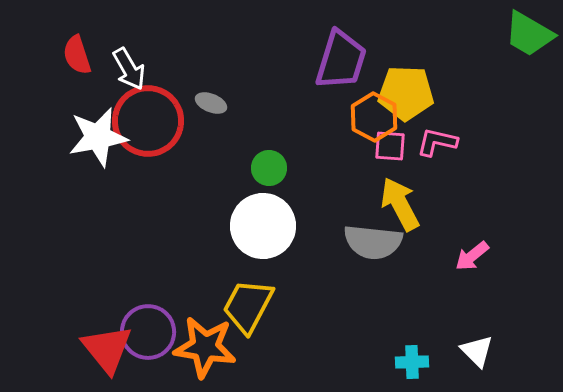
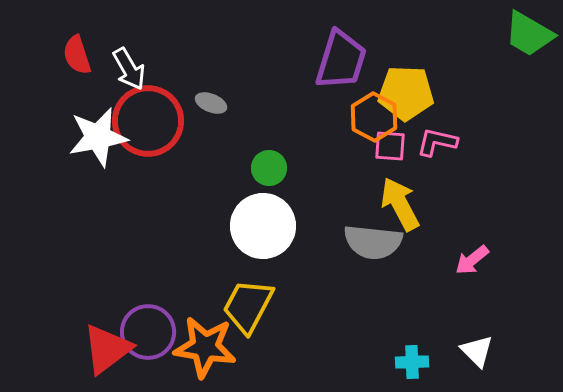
pink arrow: moved 4 px down
red triangle: rotated 32 degrees clockwise
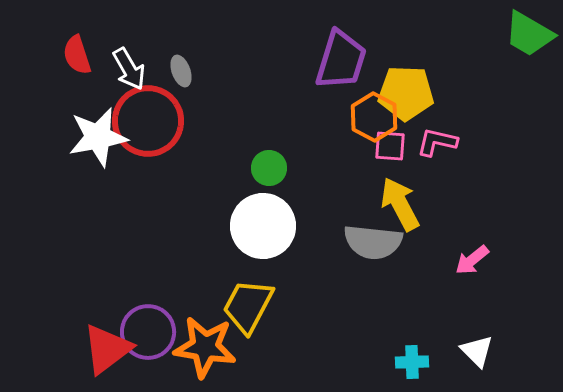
gray ellipse: moved 30 px left, 32 px up; rotated 48 degrees clockwise
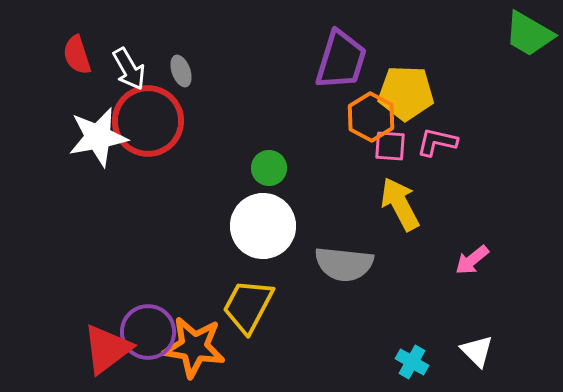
orange hexagon: moved 3 px left
gray semicircle: moved 29 px left, 22 px down
orange star: moved 11 px left
cyan cross: rotated 32 degrees clockwise
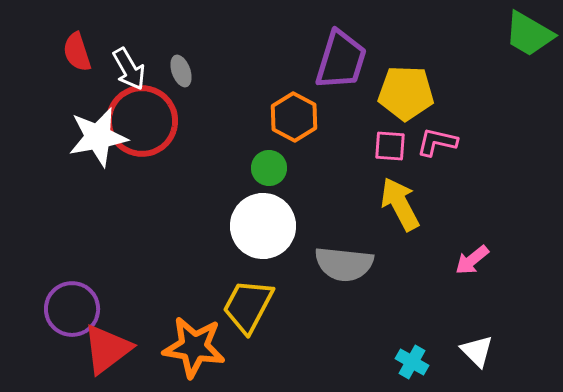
red semicircle: moved 3 px up
orange hexagon: moved 77 px left
red circle: moved 6 px left
purple circle: moved 76 px left, 23 px up
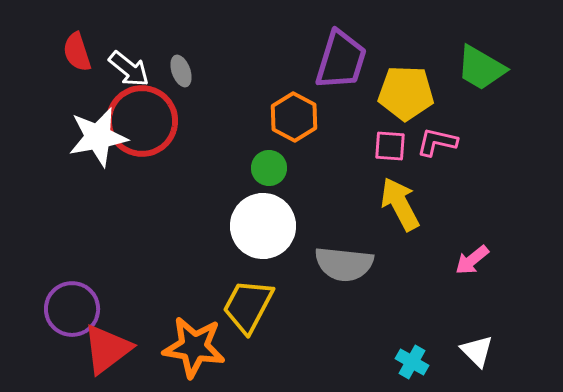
green trapezoid: moved 48 px left, 34 px down
white arrow: rotated 21 degrees counterclockwise
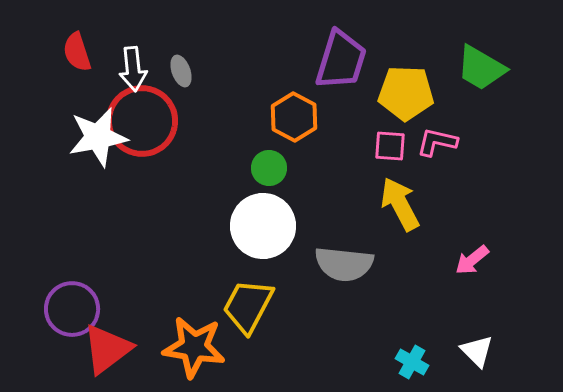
white arrow: moved 4 px right; rotated 45 degrees clockwise
